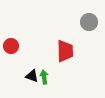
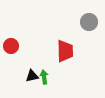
black triangle: rotated 32 degrees counterclockwise
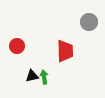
red circle: moved 6 px right
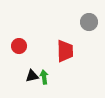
red circle: moved 2 px right
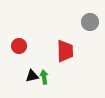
gray circle: moved 1 px right
